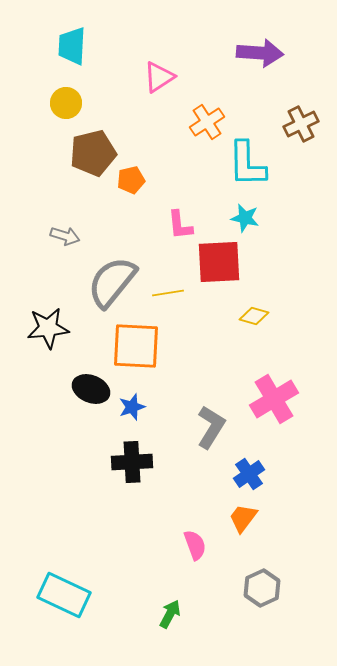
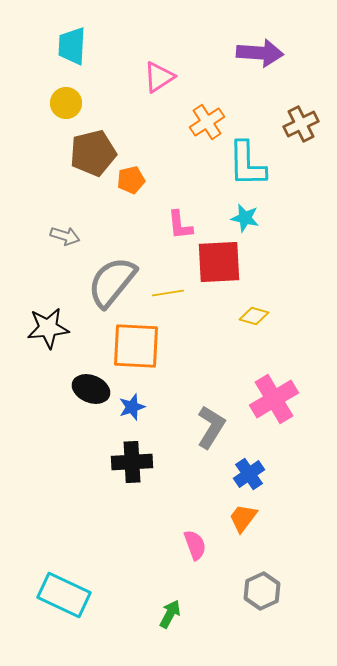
gray hexagon: moved 3 px down
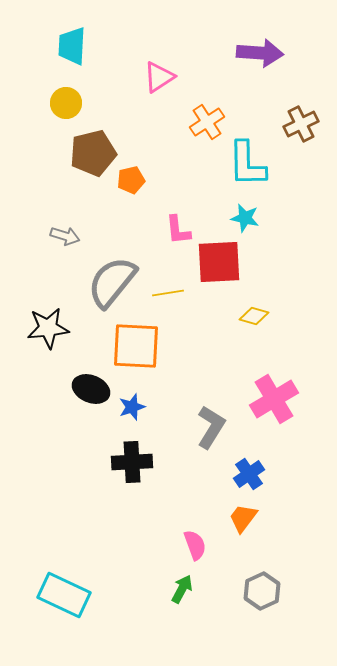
pink L-shape: moved 2 px left, 5 px down
green arrow: moved 12 px right, 25 px up
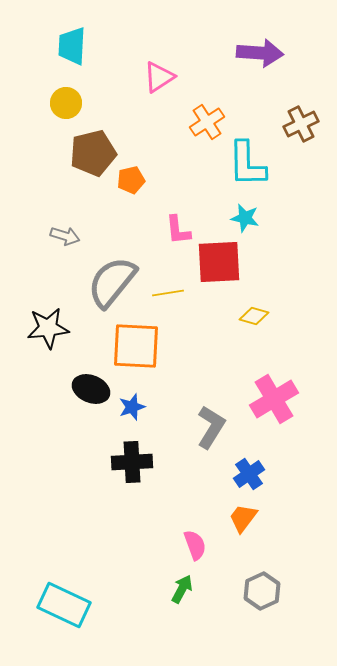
cyan rectangle: moved 10 px down
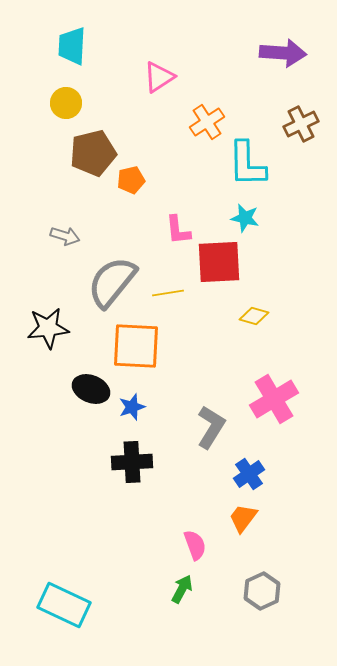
purple arrow: moved 23 px right
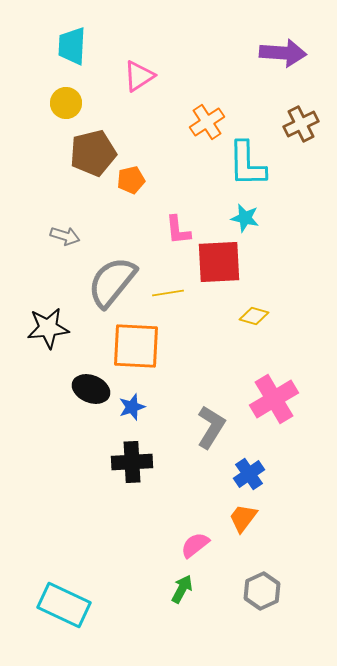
pink triangle: moved 20 px left, 1 px up
pink semicircle: rotated 108 degrees counterclockwise
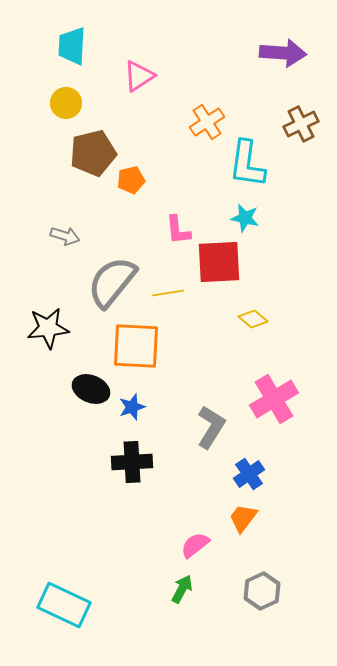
cyan L-shape: rotated 9 degrees clockwise
yellow diamond: moved 1 px left, 3 px down; rotated 24 degrees clockwise
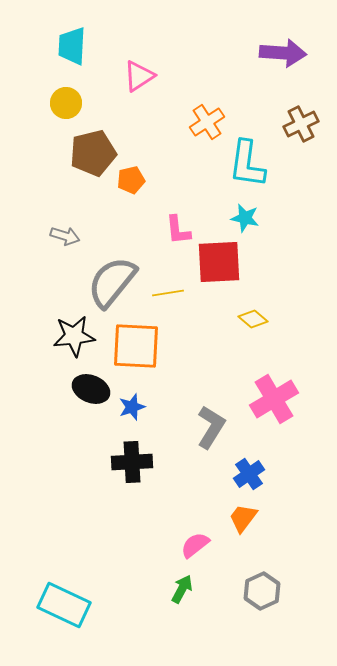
black star: moved 26 px right, 8 px down
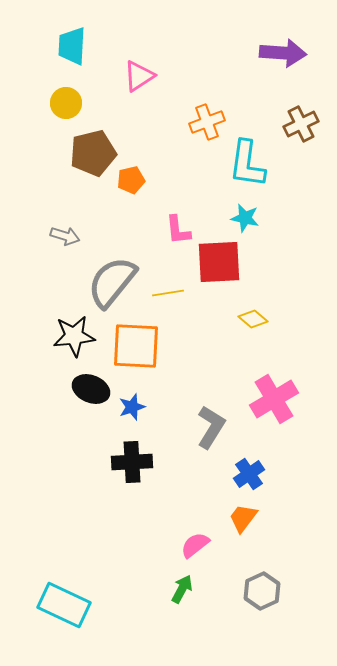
orange cross: rotated 12 degrees clockwise
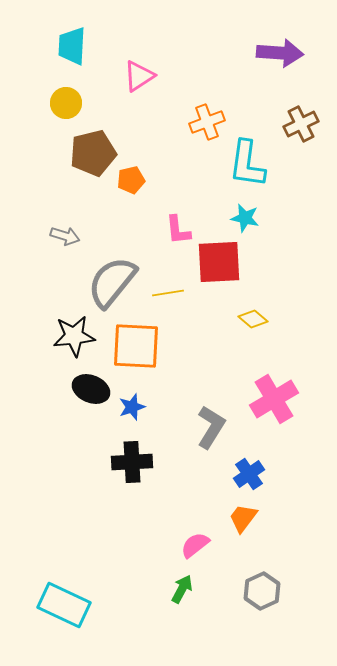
purple arrow: moved 3 px left
